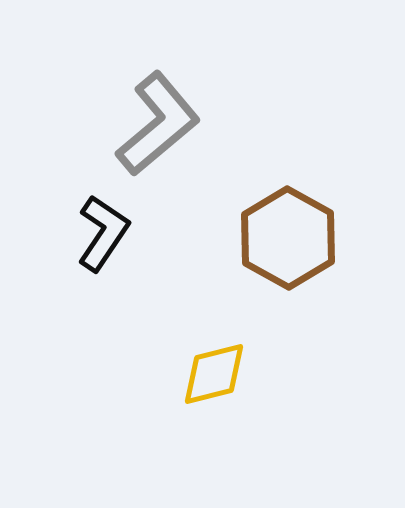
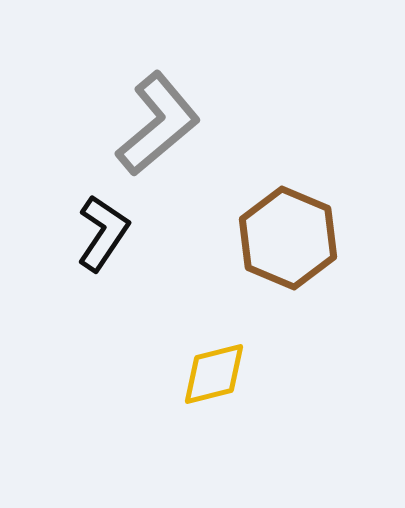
brown hexagon: rotated 6 degrees counterclockwise
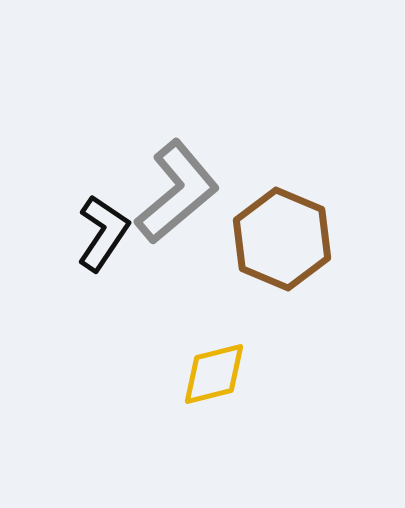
gray L-shape: moved 19 px right, 68 px down
brown hexagon: moved 6 px left, 1 px down
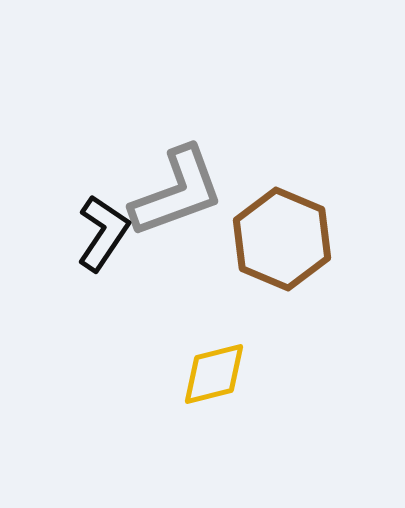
gray L-shape: rotated 20 degrees clockwise
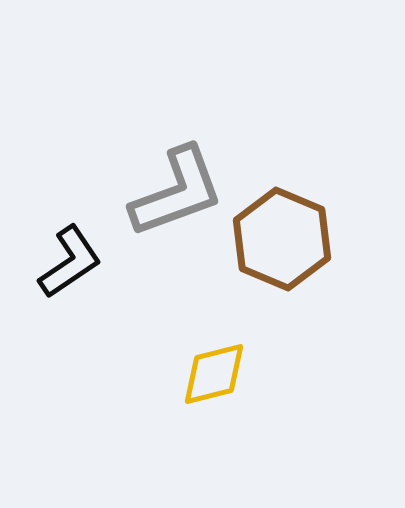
black L-shape: moved 33 px left, 29 px down; rotated 22 degrees clockwise
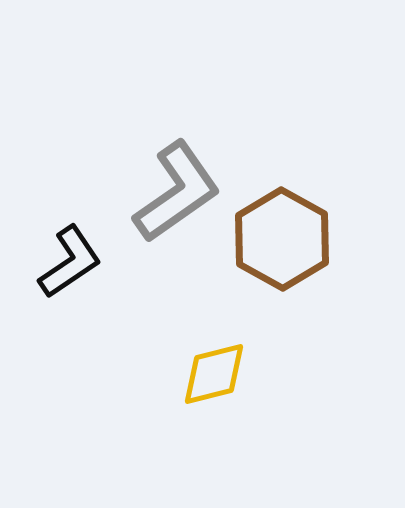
gray L-shape: rotated 15 degrees counterclockwise
brown hexagon: rotated 6 degrees clockwise
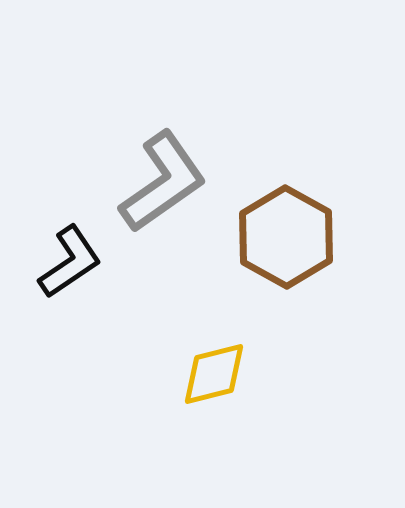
gray L-shape: moved 14 px left, 10 px up
brown hexagon: moved 4 px right, 2 px up
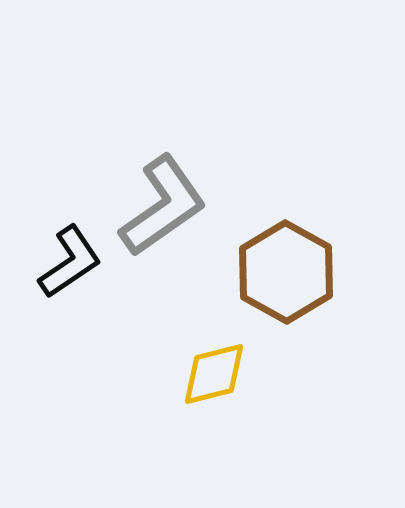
gray L-shape: moved 24 px down
brown hexagon: moved 35 px down
